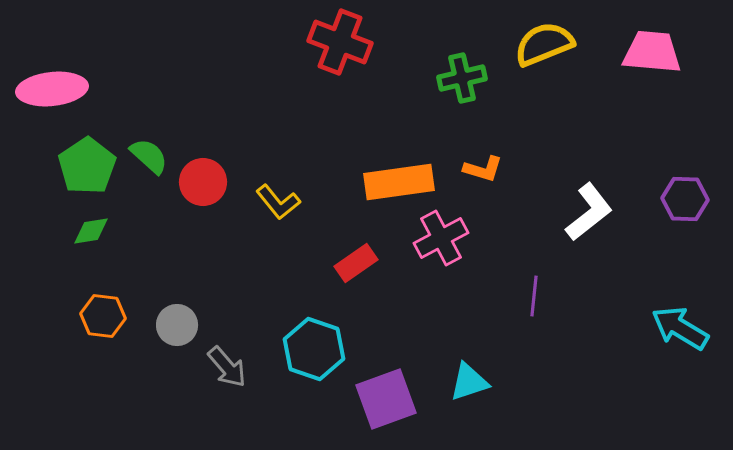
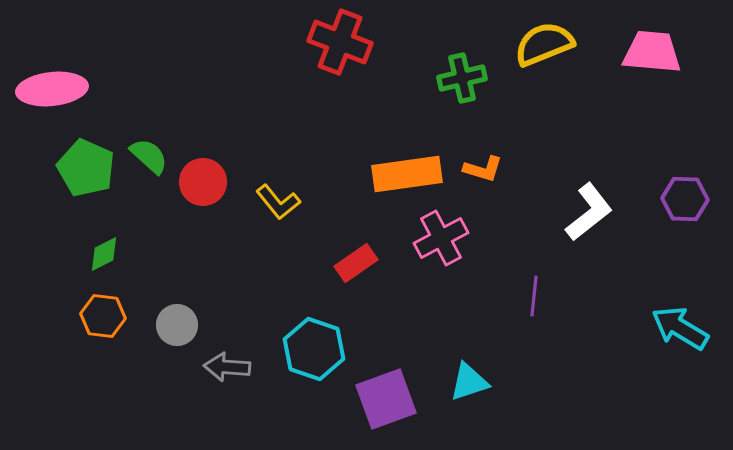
green pentagon: moved 1 px left, 2 px down; rotated 14 degrees counterclockwise
orange rectangle: moved 8 px right, 8 px up
green diamond: moved 13 px right, 23 px down; rotated 18 degrees counterclockwise
gray arrow: rotated 135 degrees clockwise
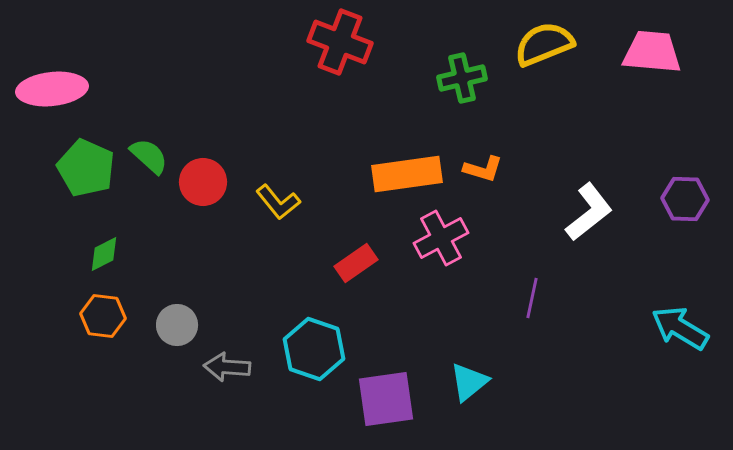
purple line: moved 2 px left, 2 px down; rotated 6 degrees clockwise
cyan triangle: rotated 21 degrees counterclockwise
purple square: rotated 12 degrees clockwise
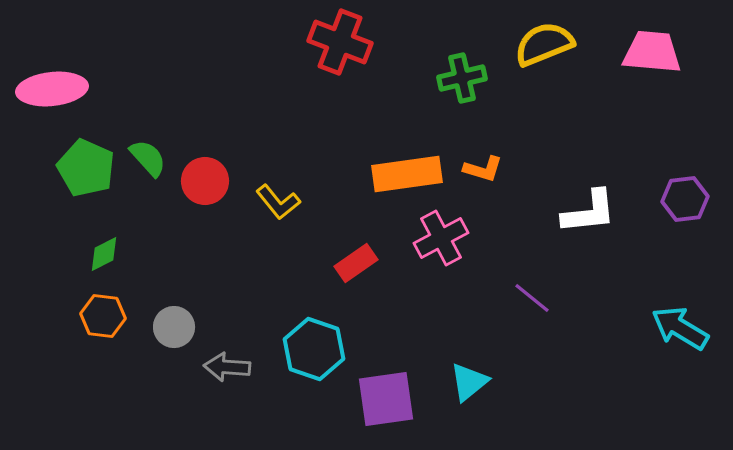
green semicircle: moved 1 px left, 2 px down; rotated 6 degrees clockwise
red circle: moved 2 px right, 1 px up
purple hexagon: rotated 9 degrees counterclockwise
white L-shape: rotated 32 degrees clockwise
purple line: rotated 63 degrees counterclockwise
gray circle: moved 3 px left, 2 px down
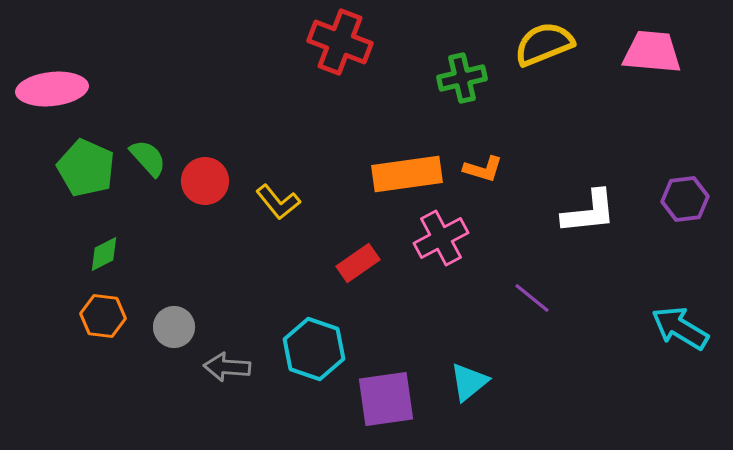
red rectangle: moved 2 px right
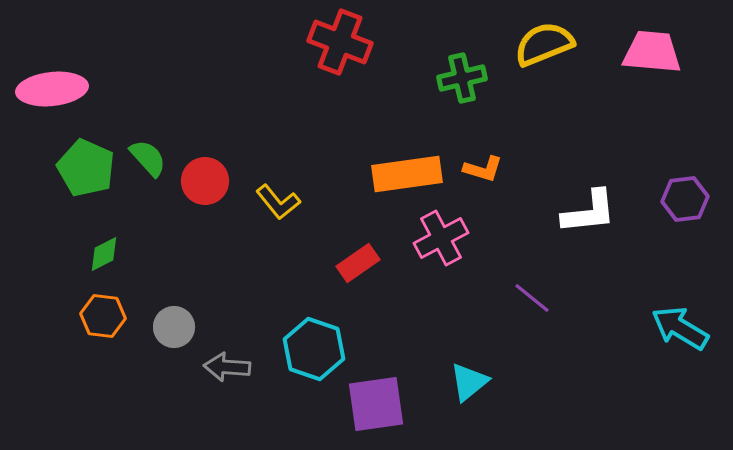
purple square: moved 10 px left, 5 px down
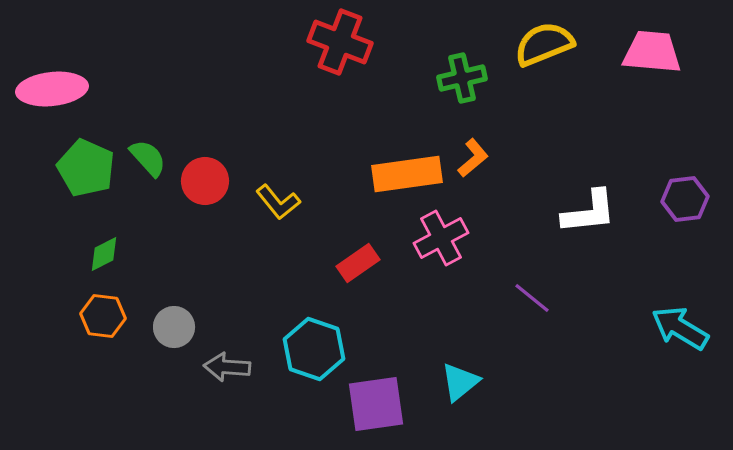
orange L-shape: moved 10 px left, 11 px up; rotated 57 degrees counterclockwise
cyan triangle: moved 9 px left
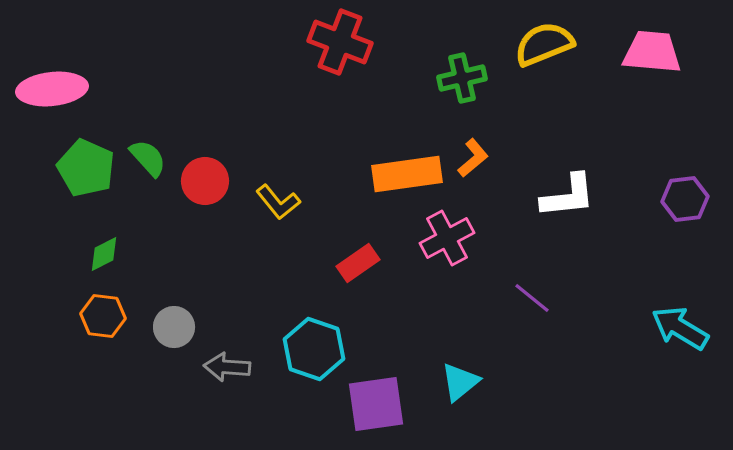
white L-shape: moved 21 px left, 16 px up
pink cross: moved 6 px right
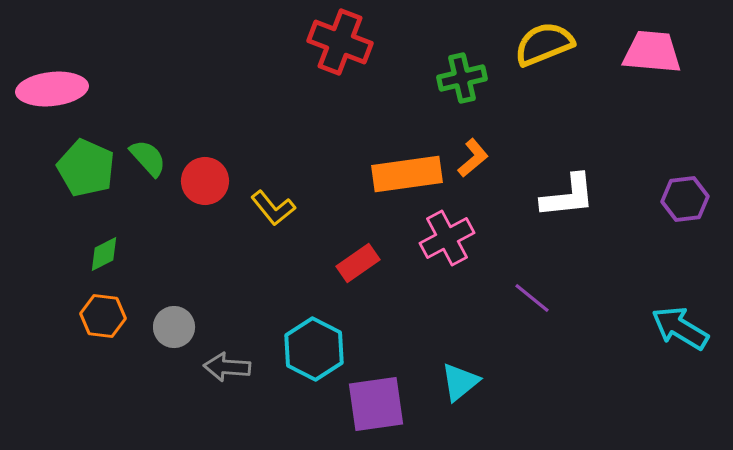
yellow L-shape: moved 5 px left, 6 px down
cyan hexagon: rotated 8 degrees clockwise
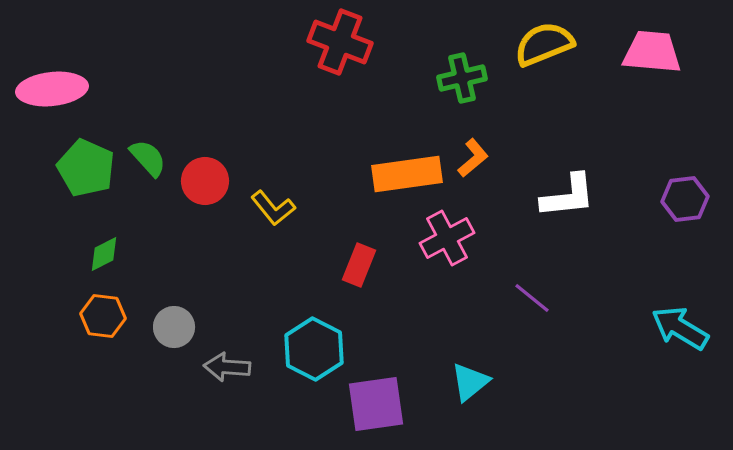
red rectangle: moved 1 px right, 2 px down; rotated 33 degrees counterclockwise
cyan triangle: moved 10 px right
